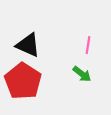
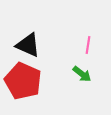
red pentagon: rotated 9 degrees counterclockwise
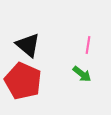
black triangle: rotated 16 degrees clockwise
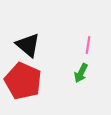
green arrow: moved 1 px left, 1 px up; rotated 78 degrees clockwise
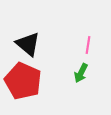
black triangle: moved 1 px up
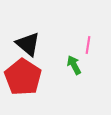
green arrow: moved 7 px left, 8 px up; rotated 126 degrees clockwise
red pentagon: moved 4 px up; rotated 9 degrees clockwise
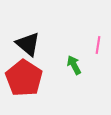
pink line: moved 10 px right
red pentagon: moved 1 px right, 1 px down
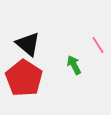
pink line: rotated 42 degrees counterclockwise
